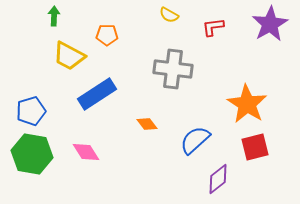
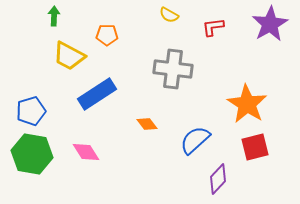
purple diamond: rotated 8 degrees counterclockwise
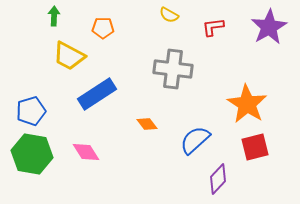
purple star: moved 1 px left, 3 px down
orange pentagon: moved 4 px left, 7 px up
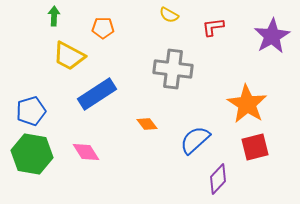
purple star: moved 3 px right, 9 px down
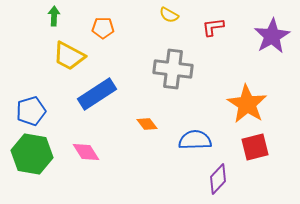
blue semicircle: rotated 40 degrees clockwise
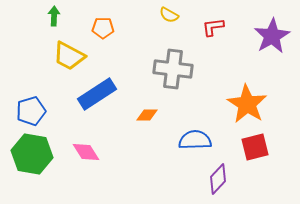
orange diamond: moved 9 px up; rotated 50 degrees counterclockwise
